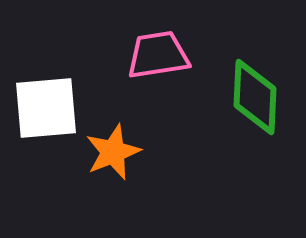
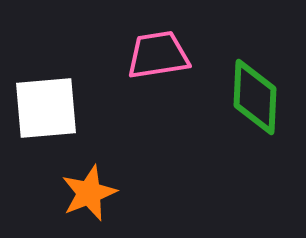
orange star: moved 24 px left, 41 px down
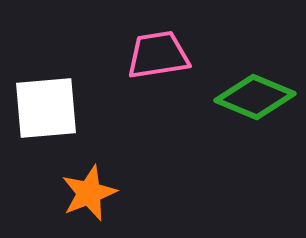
green diamond: rotated 70 degrees counterclockwise
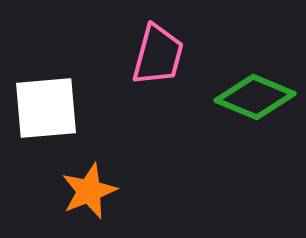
pink trapezoid: rotated 114 degrees clockwise
orange star: moved 2 px up
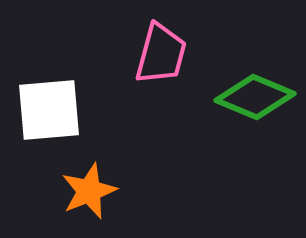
pink trapezoid: moved 3 px right, 1 px up
white square: moved 3 px right, 2 px down
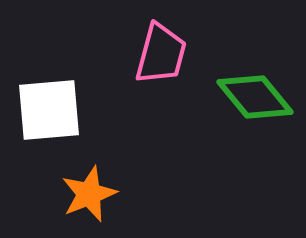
green diamond: rotated 28 degrees clockwise
orange star: moved 3 px down
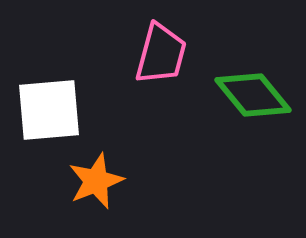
green diamond: moved 2 px left, 2 px up
orange star: moved 7 px right, 13 px up
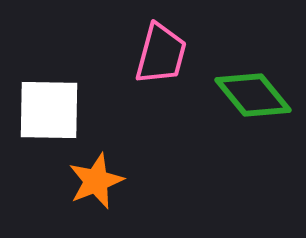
white square: rotated 6 degrees clockwise
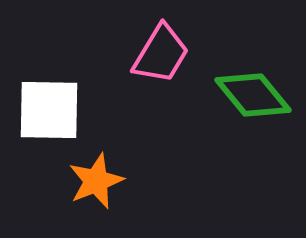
pink trapezoid: rotated 16 degrees clockwise
